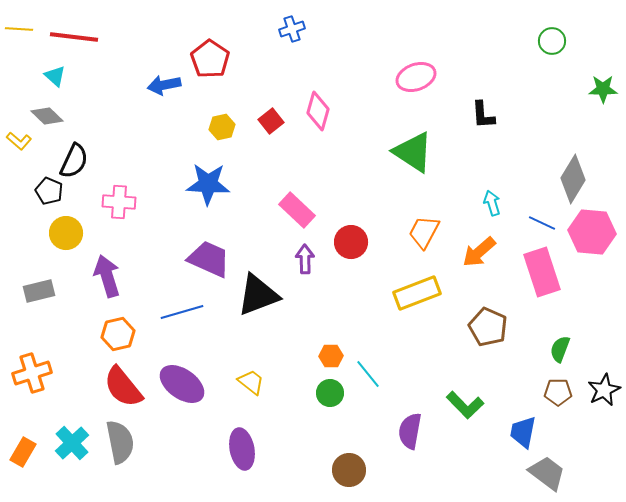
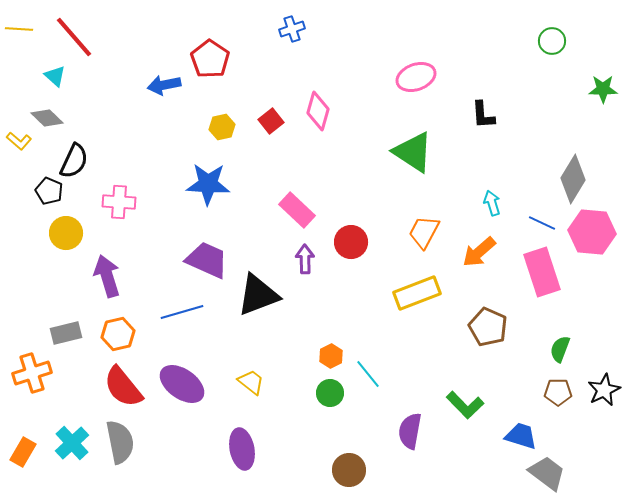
red line at (74, 37): rotated 42 degrees clockwise
gray diamond at (47, 116): moved 2 px down
purple trapezoid at (209, 259): moved 2 px left, 1 px down
gray rectangle at (39, 291): moved 27 px right, 42 px down
orange hexagon at (331, 356): rotated 25 degrees counterclockwise
blue trapezoid at (523, 432): moved 2 px left, 4 px down; rotated 96 degrees clockwise
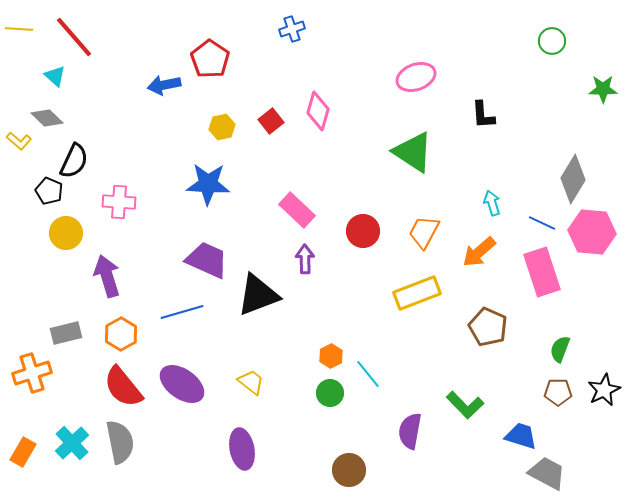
red circle at (351, 242): moved 12 px right, 11 px up
orange hexagon at (118, 334): moved 3 px right; rotated 16 degrees counterclockwise
gray trapezoid at (547, 473): rotated 9 degrees counterclockwise
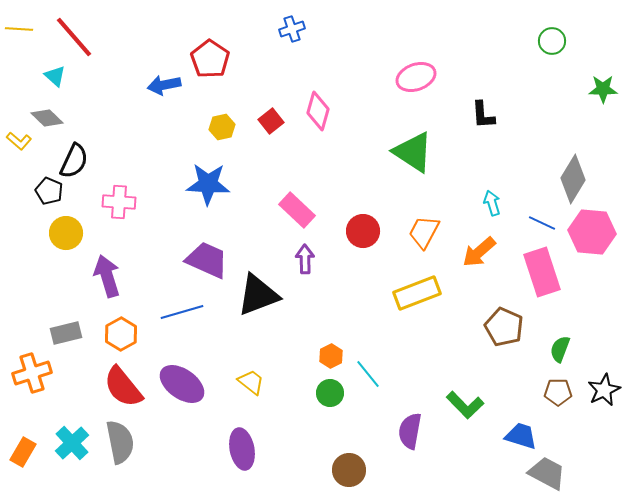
brown pentagon at (488, 327): moved 16 px right
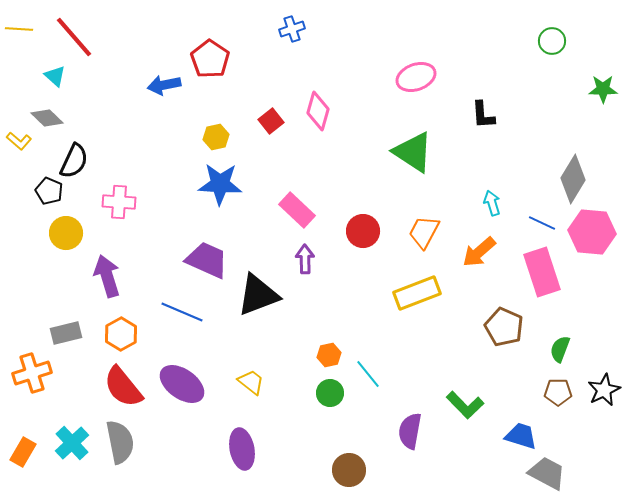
yellow hexagon at (222, 127): moved 6 px left, 10 px down
blue star at (208, 184): moved 12 px right
blue line at (182, 312): rotated 39 degrees clockwise
orange hexagon at (331, 356): moved 2 px left, 1 px up; rotated 15 degrees clockwise
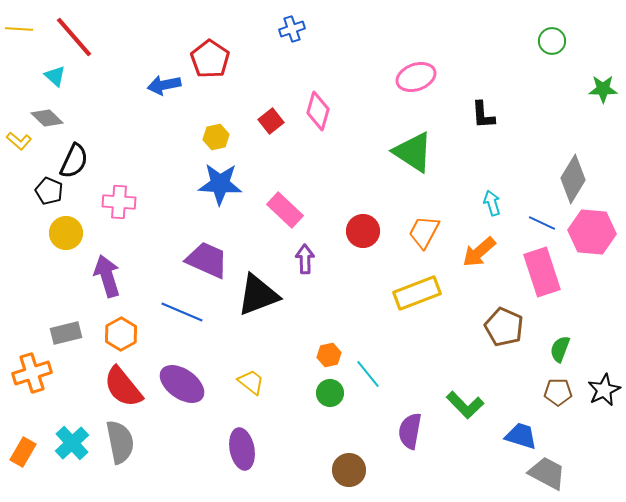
pink rectangle at (297, 210): moved 12 px left
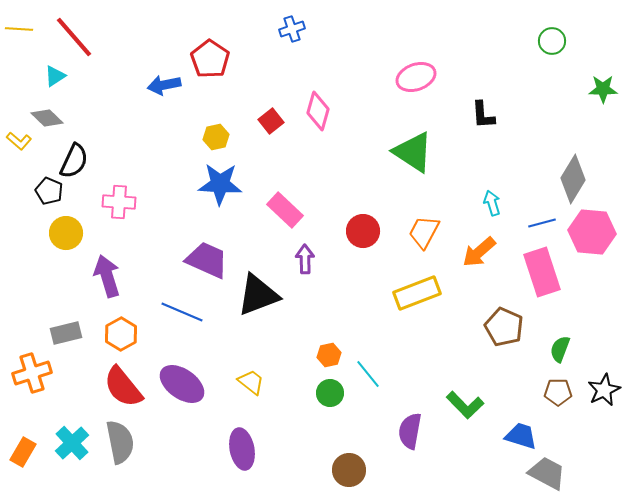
cyan triangle at (55, 76): rotated 45 degrees clockwise
blue line at (542, 223): rotated 40 degrees counterclockwise
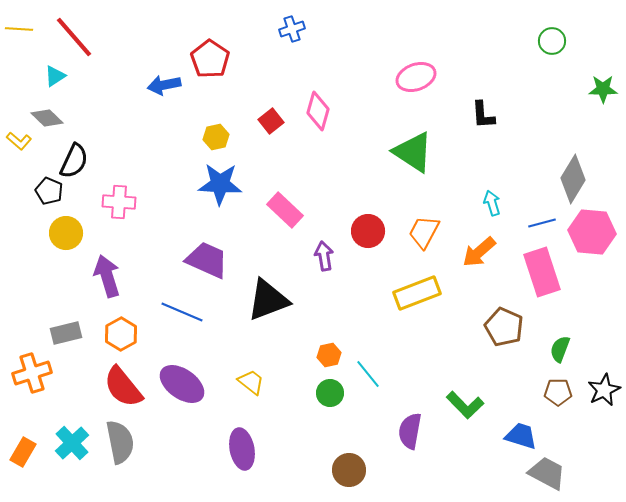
red circle at (363, 231): moved 5 px right
purple arrow at (305, 259): moved 19 px right, 3 px up; rotated 8 degrees counterclockwise
black triangle at (258, 295): moved 10 px right, 5 px down
